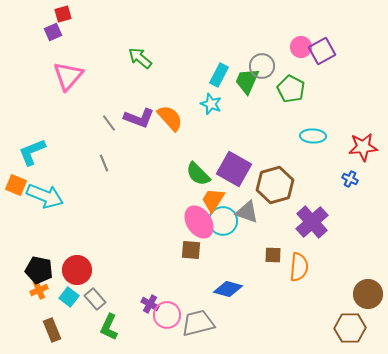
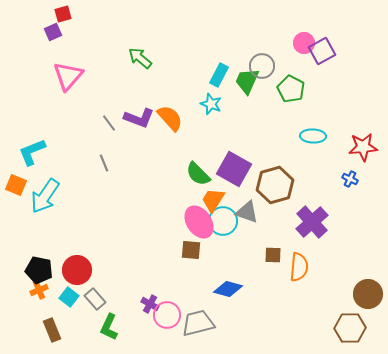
pink circle at (301, 47): moved 3 px right, 4 px up
cyan arrow at (45, 196): rotated 102 degrees clockwise
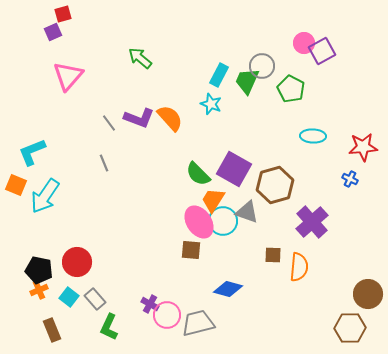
red circle at (77, 270): moved 8 px up
